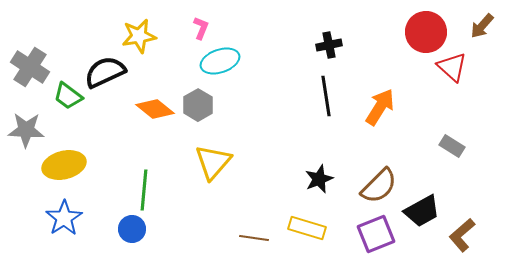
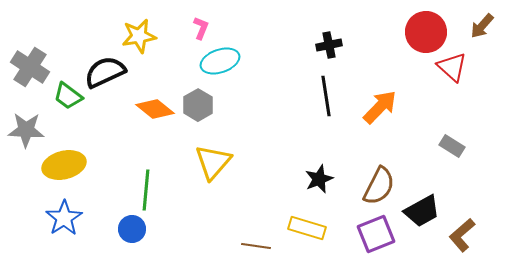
orange arrow: rotated 12 degrees clockwise
brown semicircle: rotated 18 degrees counterclockwise
green line: moved 2 px right
brown line: moved 2 px right, 8 px down
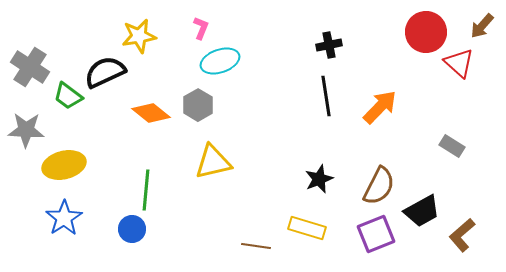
red triangle: moved 7 px right, 4 px up
orange diamond: moved 4 px left, 4 px down
yellow triangle: rotated 36 degrees clockwise
